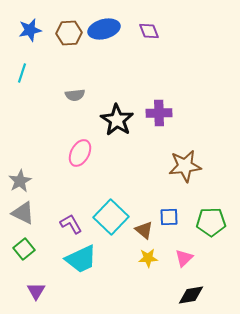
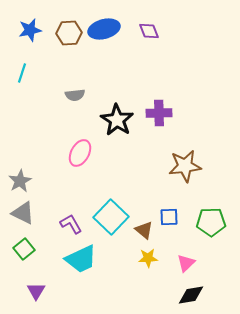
pink triangle: moved 2 px right, 5 px down
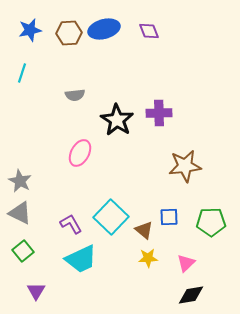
gray star: rotated 15 degrees counterclockwise
gray triangle: moved 3 px left
green square: moved 1 px left, 2 px down
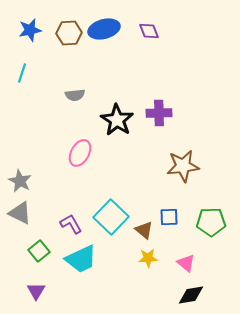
brown star: moved 2 px left
green square: moved 16 px right
pink triangle: rotated 36 degrees counterclockwise
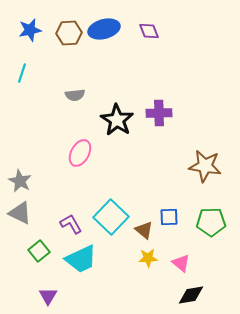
brown star: moved 22 px right; rotated 16 degrees clockwise
pink triangle: moved 5 px left
purple triangle: moved 12 px right, 5 px down
